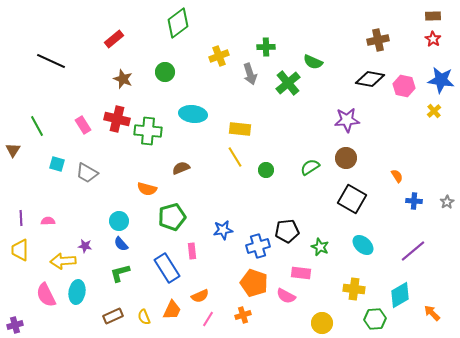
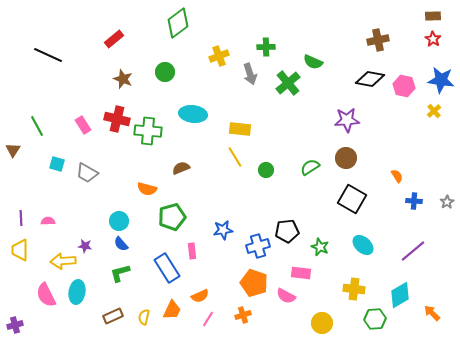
black line at (51, 61): moved 3 px left, 6 px up
yellow semicircle at (144, 317): rotated 35 degrees clockwise
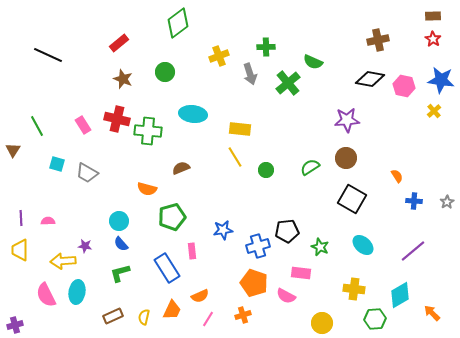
red rectangle at (114, 39): moved 5 px right, 4 px down
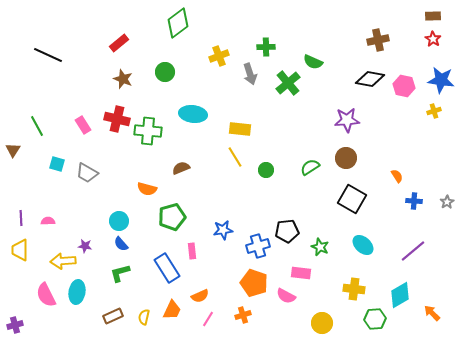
yellow cross at (434, 111): rotated 24 degrees clockwise
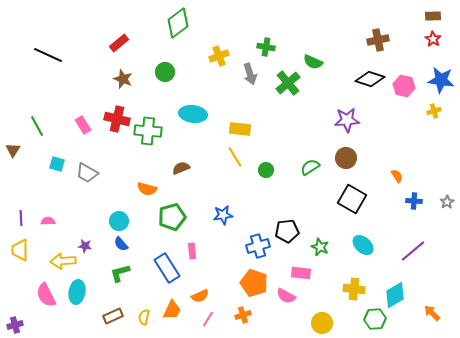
green cross at (266, 47): rotated 12 degrees clockwise
black diamond at (370, 79): rotated 8 degrees clockwise
blue star at (223, 230): moved 15 px up
cyan diamond at (400, 295): moved 5 px left
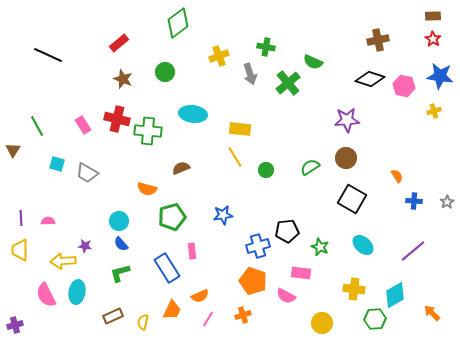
blue star at (441, 80): moved 1 px left, 4 px up
orange pentagon at (254, 283): moved 1 px left, 2 px up
yellow semicircle at (144, 317): moved 1 px left, 5 px down
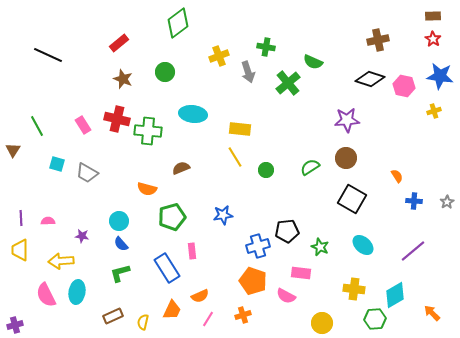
gray arrow at (250, 74): moved 2 px left, 2 px up
purple star at (85, 246): moved 3 px left, 10 px up
yellow arrow at (63, 261): moved 2 px left
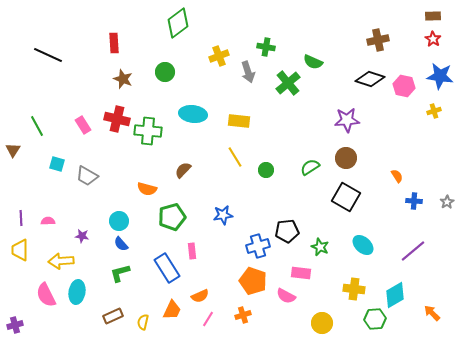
red rectangle at (119, 43): moved 5 px left; rotated 54 degrees counterclockwise
yellow rectangle at (240, 129): moved 1 px left, 8 px up
brown semicircle at (181, 168): moved 2 px right, 2 px down; rotated 24 degrees counterclockwise
gray trapezoid at (87, 173): moved 3 px down
black square at (352, 199): moved 6 px left, 2 px up
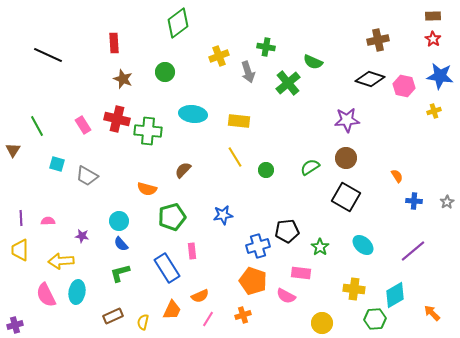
green star at (320, 247): rotated 12 degrees clockwise
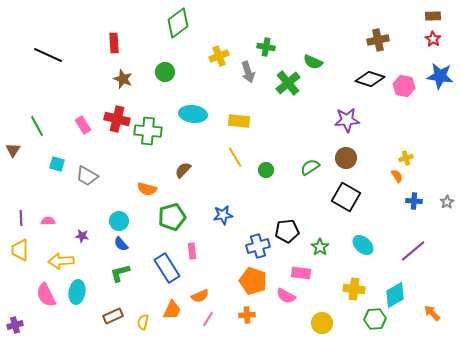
yellow cross at (434, 111): moved 28 px left, 47 px down
orange cross at (243, 315): moved 4 px right; rotated 14 degrees clockwise
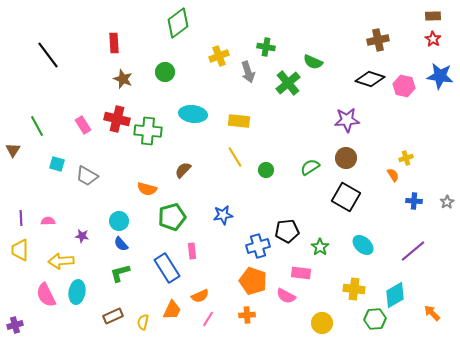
black line at (48, 55): rotated 28 degrees clockwise
orange semicircle at (397, 176): moved 4 px left, 1 px up
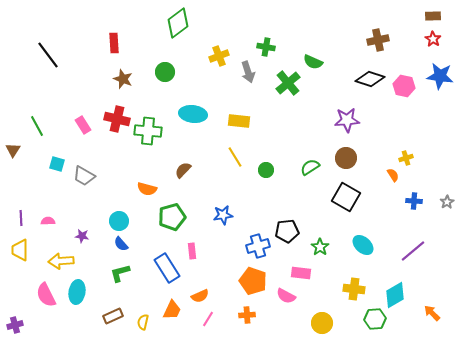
gray trapezoid at (87, 176): moved 3 px left
